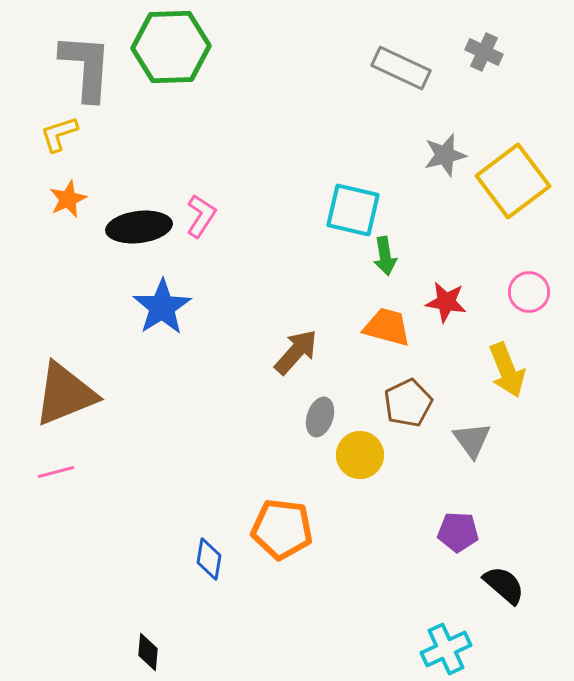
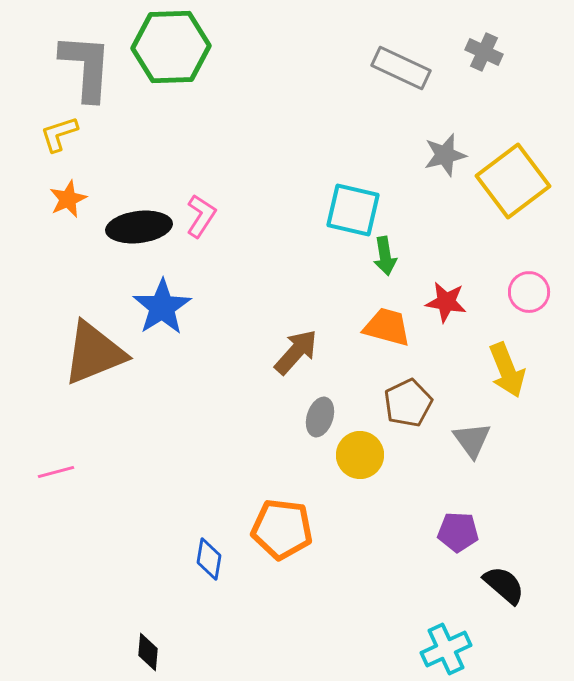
brown triangle: moved 29 px right, 41 px up
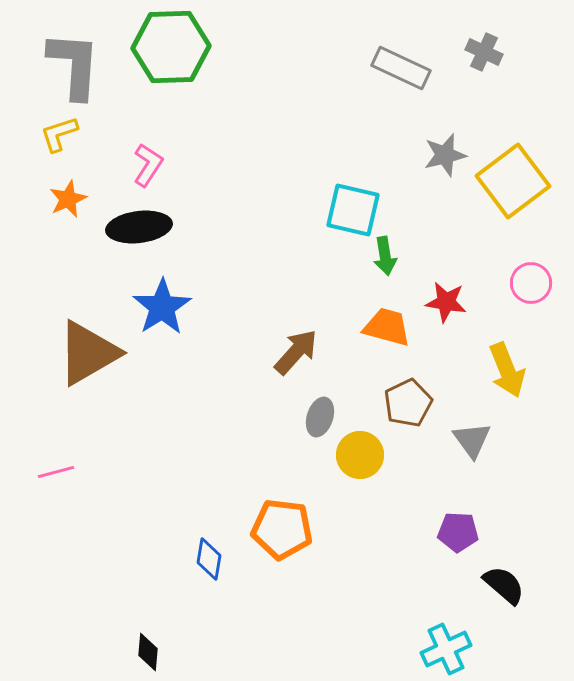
gray L-shape: moved 12 px left, 2 px up
pink L-shape: moved 53 px left, 51 px up
pink circle: moved 2 px right, 9 px up
brown triangle: moved 6 px left; rotated 8 degrees counterclockwise
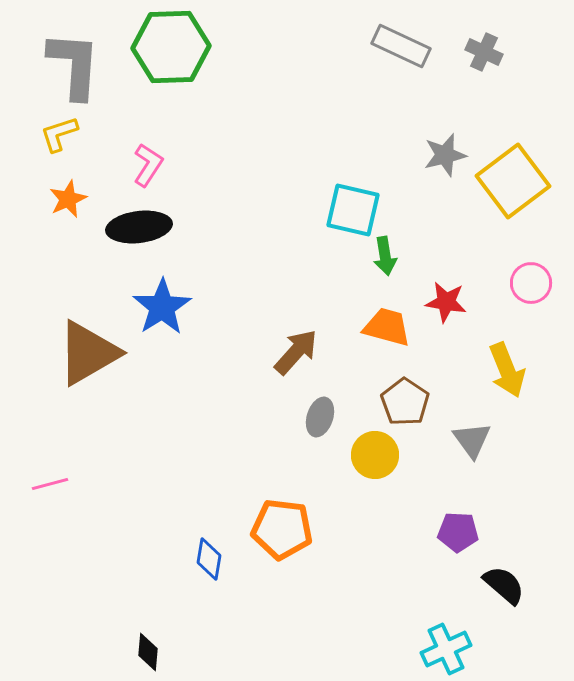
gray rectangle: moved 22 px up
brown pentagon: moved 3 px left, 1 px up; rotated 12 degrees counterclockwise
yellow circle: moved 15 px right
pink line: moved 6 px left, 12 px down
